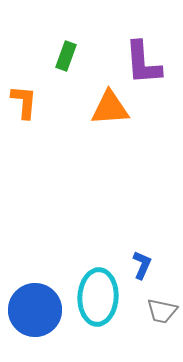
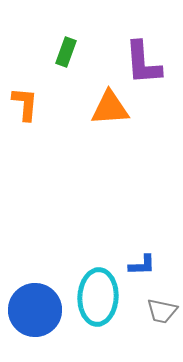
green rectangle: moved 4 px up
orange L-shape: moved 1 px right, 2 px down
blue L-shape: rotated 64 degrees clockwise
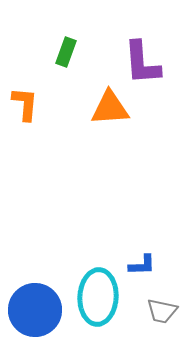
purple L-shape: moved 1 px left
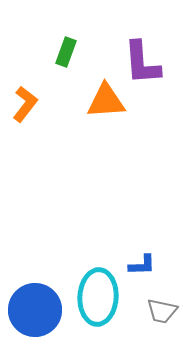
orange L-shape: rotated 33 degrees clockwise
orange triangle: moved 4 px left, 7 px up
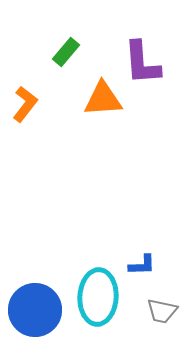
green rectangle: rotated 20 degrees clockwise
orange triangle: moved 3 px left, 2 px up
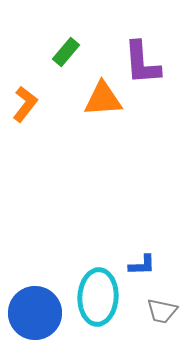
blue circle: moved 3 px down
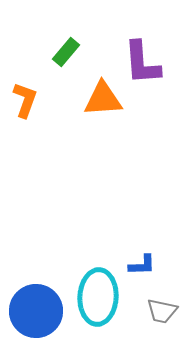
orange L-shape: moved 4 px up; rotated 18 degrees counterclockwise
blue circle: moved 1 px right, 2 px up
